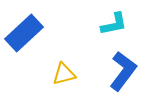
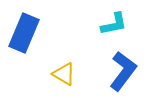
blue rectangle: rotated 24 degrees counterclockwise
yellow triangle: rotated 45 degrees clockwise
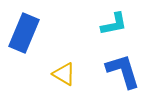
blue L-shape: rotated 54 degrees counterclockwise
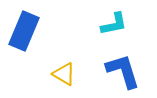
blue rectangle: moved 2 px up
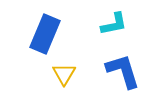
blue rectangle: moved 21 px right, 3 px down
yellow triangle: rotated 30 degrees clockwise
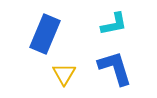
blue L-shape: moved 8 px left, 3 px up
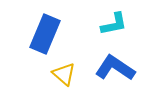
blue L-shape: rotated 39 degrees counterclockwise
yellow triangle: rotated 20 degrees counterclockwise
